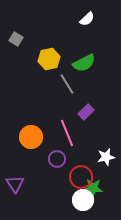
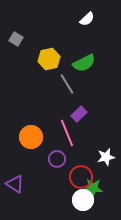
purple rectangle: moved 7 px left, 2 px down
purple triangle: rotated 24 degrees counterclockwise
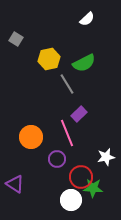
white circle: moved 12 px left
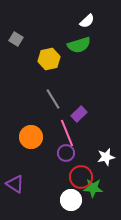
white semicircle: moved 2 px down
green semicircle: moved 5 px left, 18 px up; rotated 10 degrees clockwise
gray line: moved 14 px left, 15 px down
purple circle: moved 9 px right, 6 px up
